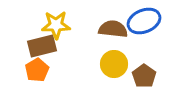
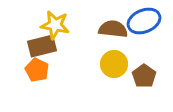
yellow star: moved 1 px left; rotated 12 degrees clockwise
orange pentagon: rotated 15 degrees counterclockwise
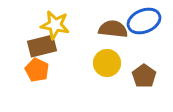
yellow circle: moved 7 px left, 1 px up
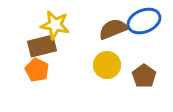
brown semicircle: rotated 28 degrees counterclockwise
yellow circle: moved 2 px down
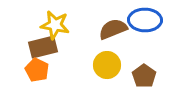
blue ellipse: moved 1 px right, 1 px up; rotated 24 degrees clockwise
brown rectangle: moved 1 px right, 1 px down
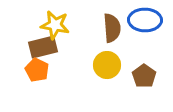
brown semicircle: moved 1 px left, 1 px up; rotated 108 degrees clockwise
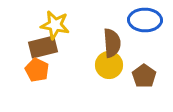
brown semicircle: moved 15 px down
yellow circle: moved 2 px right
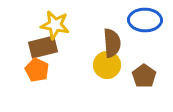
yellow circle: moved 2 px left
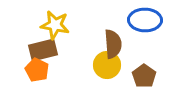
brown semicircle: moved 1 px right, 1 px down
brown rectangle: moved 3 px down
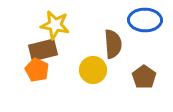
yellow circle: moved 14 px left, 5 px down
brown pentagon: moved 1 px down
